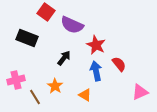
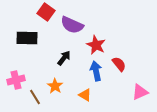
black rectangle: rotated 20 degrees counterclockwise
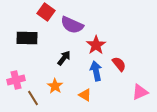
red star: rotated 12 degrees clockwise
brown line: moved 2 px left, 1 px down
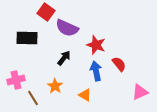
purple semicircle: moved 5 px left, 3 px down
red star: rotated 18 degrees counterclockwise
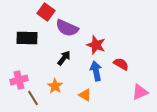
red semicircle: moved 2 px right; rotated 21 degrees counterclockwise
pink cross: moved 3 px right
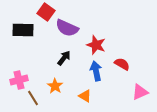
black rectangle: moved 4 px left, 8 px up
red semicircle: moved 1 px right
orange triangle: moved 1 px down
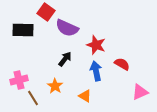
black arrow: moved 1 px right, 1 px down
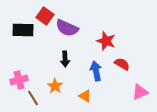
red square: moved 1 px left, 4 px down
red star: moved 10 px right, 4 px up
black arrow: rotated 140 degrees clockwise
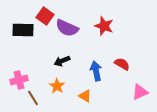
red star: moved 2 px left, 15 px up
black arrow: moved 3 px left, 2 px down; rotated 70 degrees clockwise
orange star: moved 2 px right
